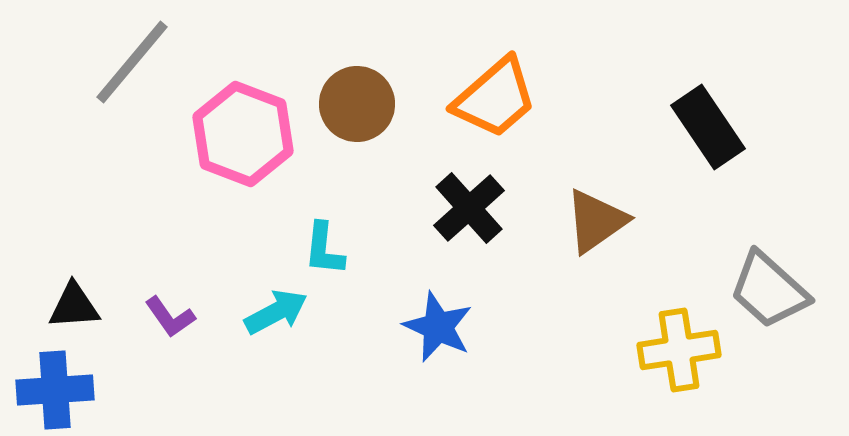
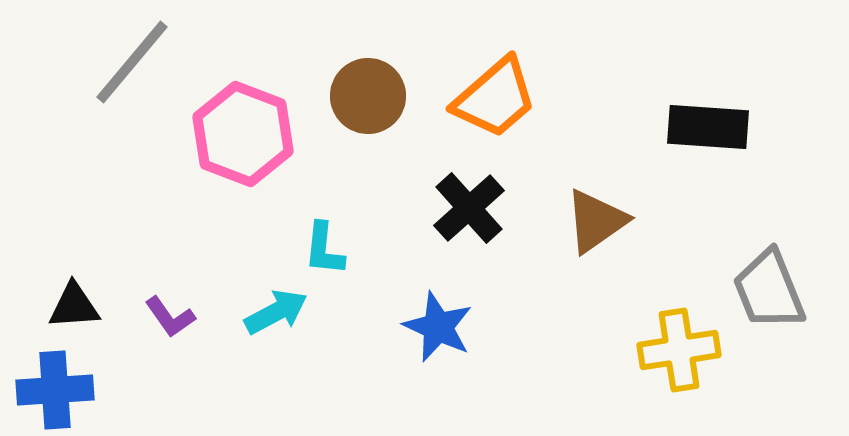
brown circle: moved 11 px right, 8 px up
black rectangle: rotated 52 degrees counterclockwise
gray trapezoid: rotated 26 degrees clockwise
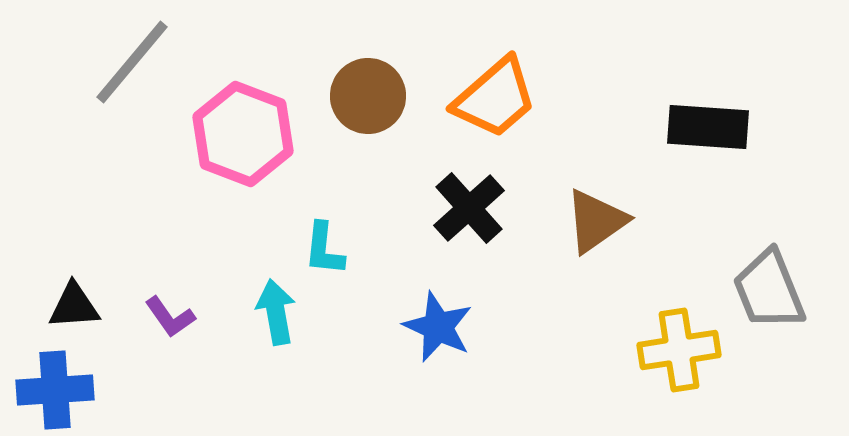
cyan arrow: rotated 72 degrees counterclockwise
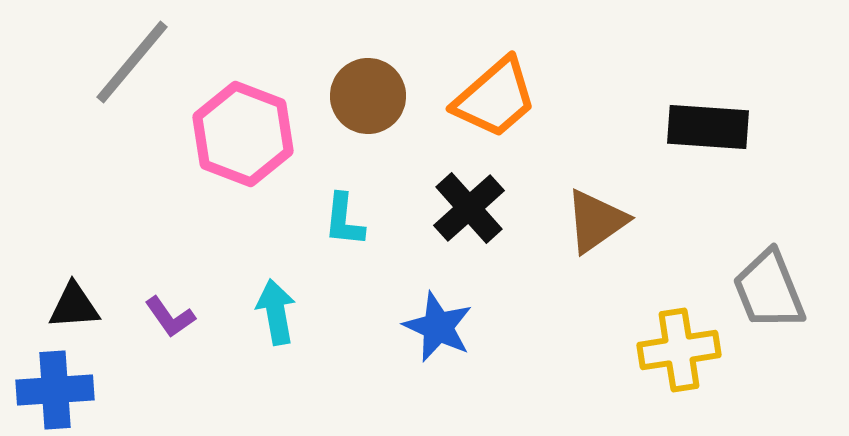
cyan L-shape: moved 20 px right, 29 px up
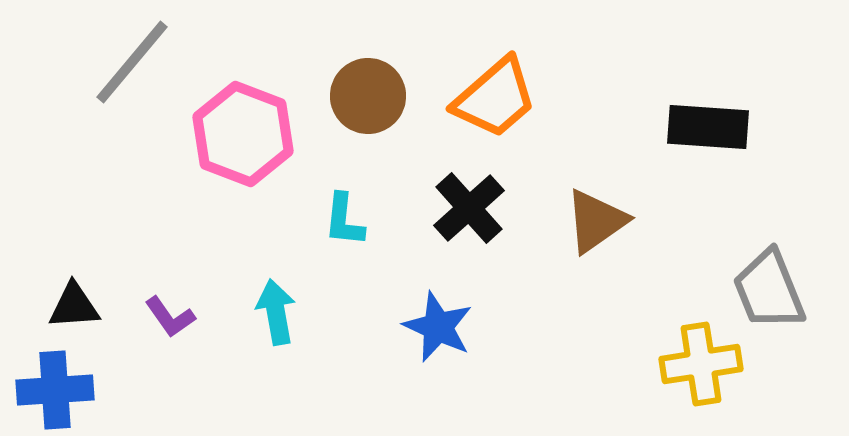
yellow cross: moved 22 px right, 14 px down
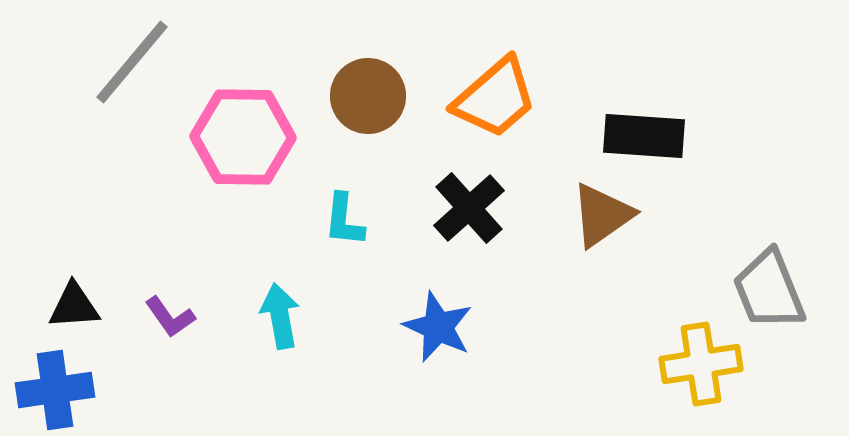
black rectangle: moved 64 px left, 9 px down
pink hexagon: moved 3 px down; rotated 20 degrees counterclockwise
brown triangle: moved 6 px right, 6 px up
cyan arrow: moved 4 px right, 4 px down
blue cross: rotated 4 degrees counterclockwise
